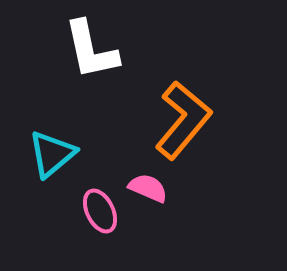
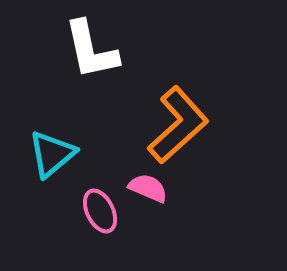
orange L-shape: moved 5 px left, 5 px down; rotated 8 degrees clockwise
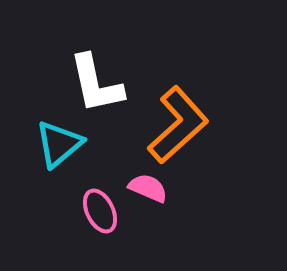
white L-shape: moved 5 px right, 34 px down
cyan triangle: moved 7 px right, 10 px up
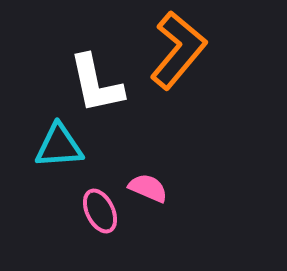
orange L-shape: moved 75 px up; rotated 8 degrees counterclockwise
cyan triangle: moved 2 px down; rotated 36 degrees clockwise
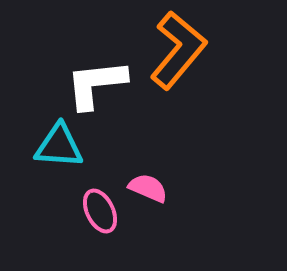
white L-shape: rotated 96 degrees clockwise
cyan triangle: rotated 8 degrees clockwise
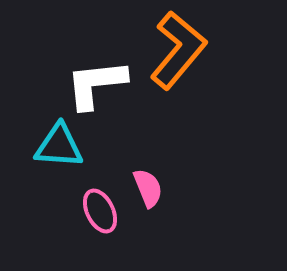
pink semicircle: rotated 45 degrees clockwise
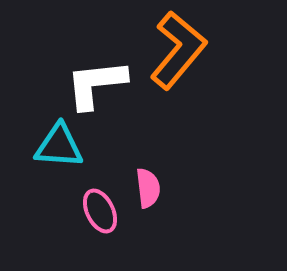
pink semicircle: rotated 15 degrees clockwise
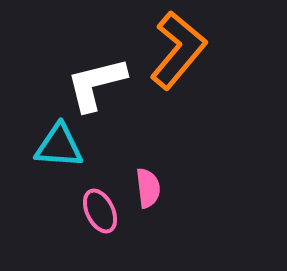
white L-shape: rotated 8 degrees counterclockwise
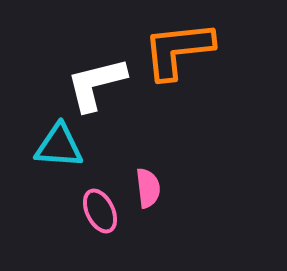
orange L-shape: rotated 136 degrees counterclockwise
